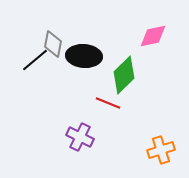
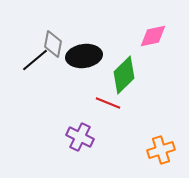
black ellipse: rotated 12 degrees counterclockwise
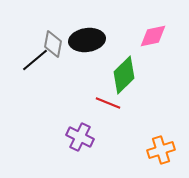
black ellipse: moved 3 px right, 16 px up
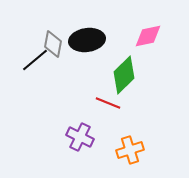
pink diamond: moved 5 px left
orange cross: moved 31 px left
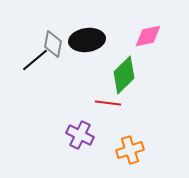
red line: rotated 15 degrees counterclockwise
purple cross: moved 2 px up
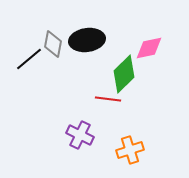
pink diamond: moved 1 px right, 12 px down
black line: moved 6 px left, 1 px up
green diamond: moved 1 px up
red line: moved 4 px up
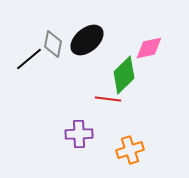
black ellipse: rotated 32 degrees counterclockwise
green diamond: moved 1 px down
purple cross: moved 1 px left, 1 px up; rotated 28 degrees counterclockwise
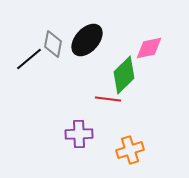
black ellipse: rotated 8 degrees counterclockwise
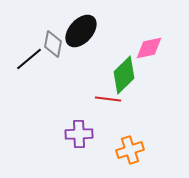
black ellipse: moved 6 px left, 9 px up
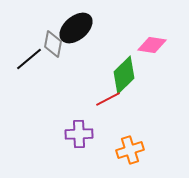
black ellipse: moved 5 px left, 3 px up; rotated 8 degrees clockwise
pink diamond: moved 3 px right, 3 px up; rotated 20 degrees clockwise
red line: rotated 35 degrees counterclockwise
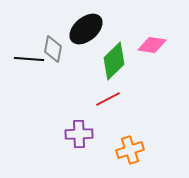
black ellipse: moved 10 px right, 1 px down
gray diamond: moved 5 px down
black line: rotated 44 degrees clockwise
green diamond: moved 10 px left, 14 px up
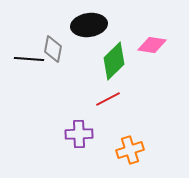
black ellipse: moved 3 px right, 4 px up; rotated 32 degrees clockwise
